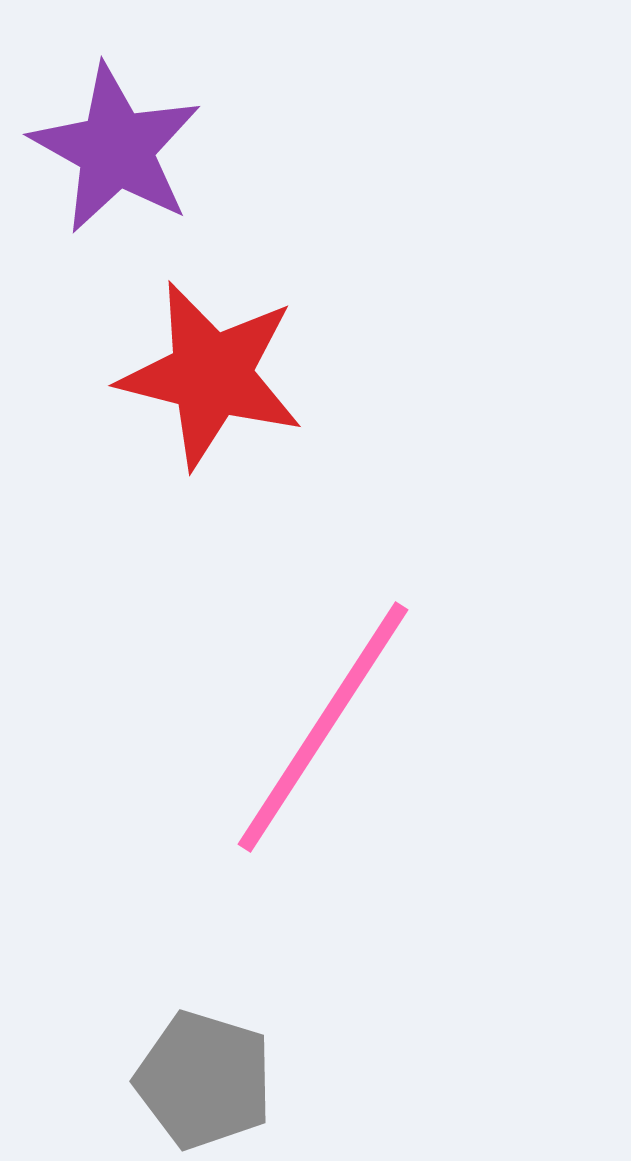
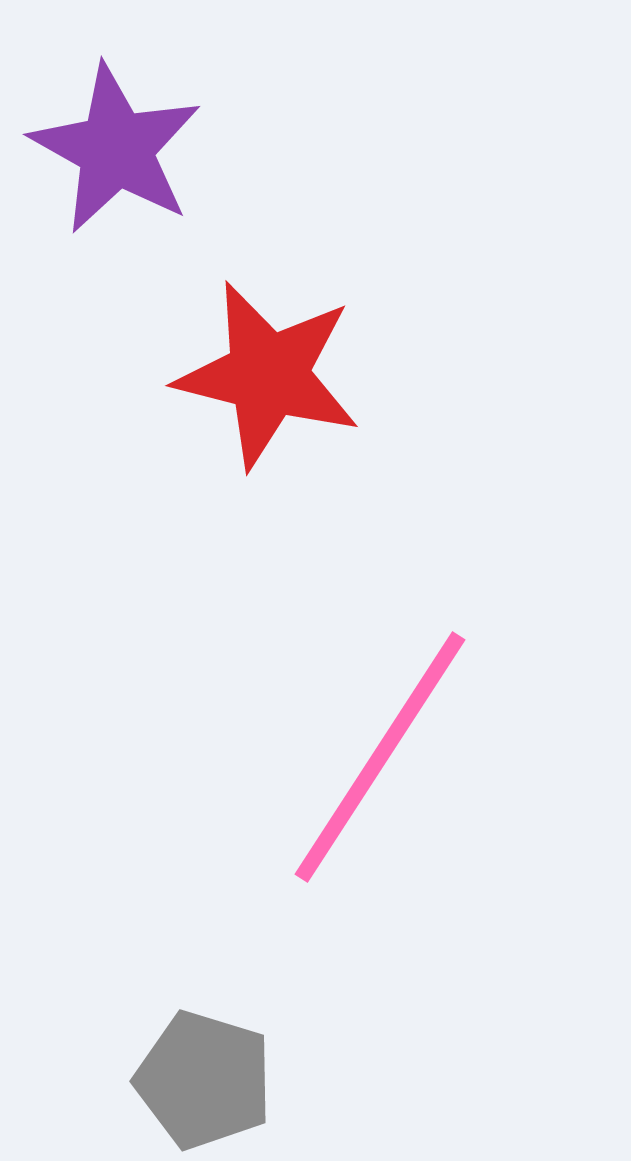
red star: moved 57 px right
pink line: moved 57 px right, 30 px down
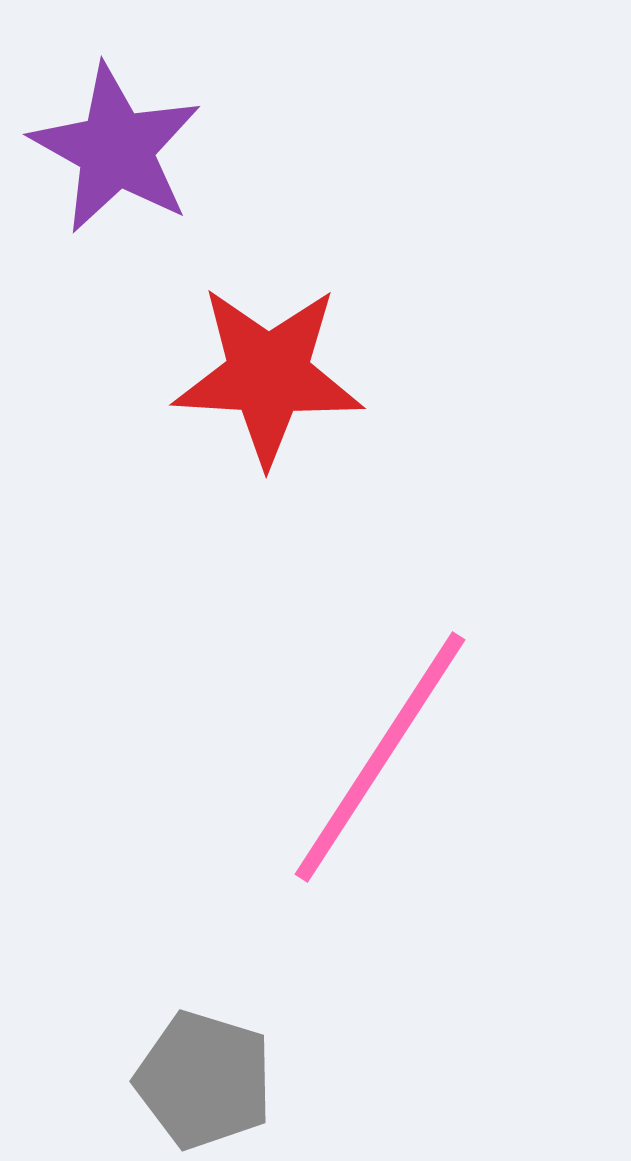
red star: rotated 11 degrees counterclockwise
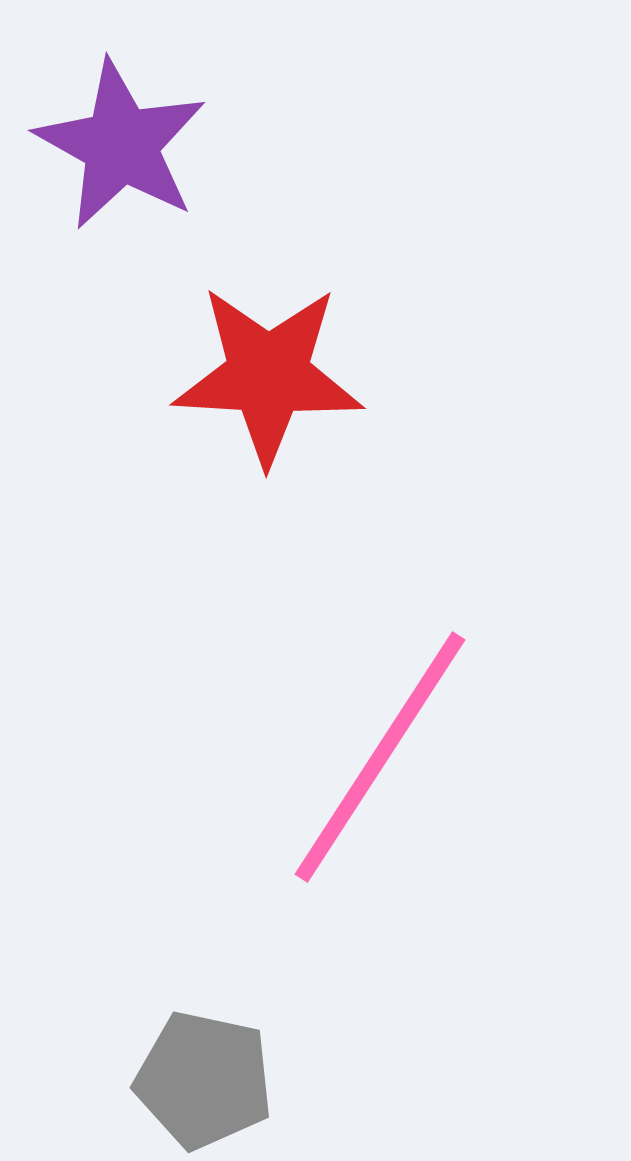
purple star: moved 5 px right, 4 px up
gray pentagon: rotated 5 degrees counterclockwise
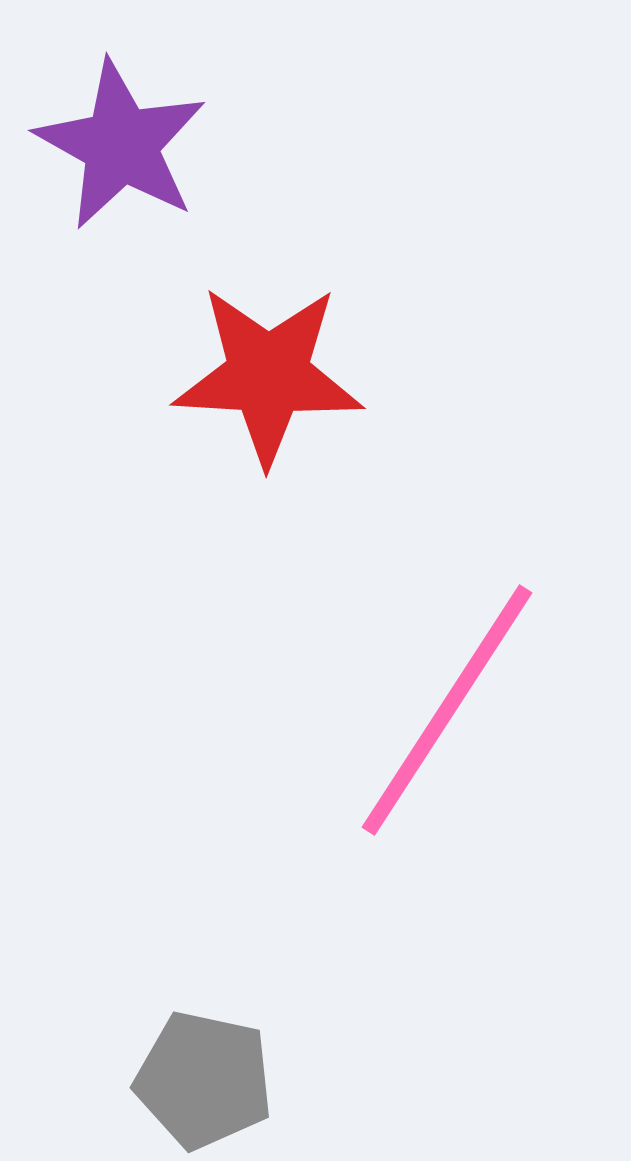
pink line: moved 67 px right, 47 px up
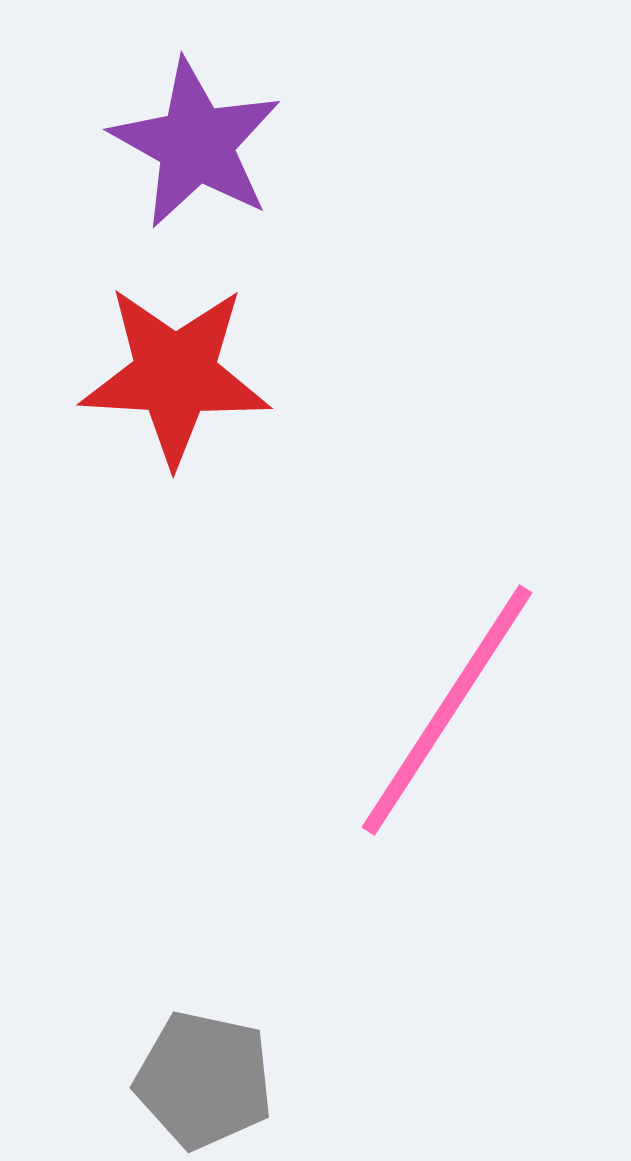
purple star: moved 75 px right, 1 px up
red star: moved 93 px left
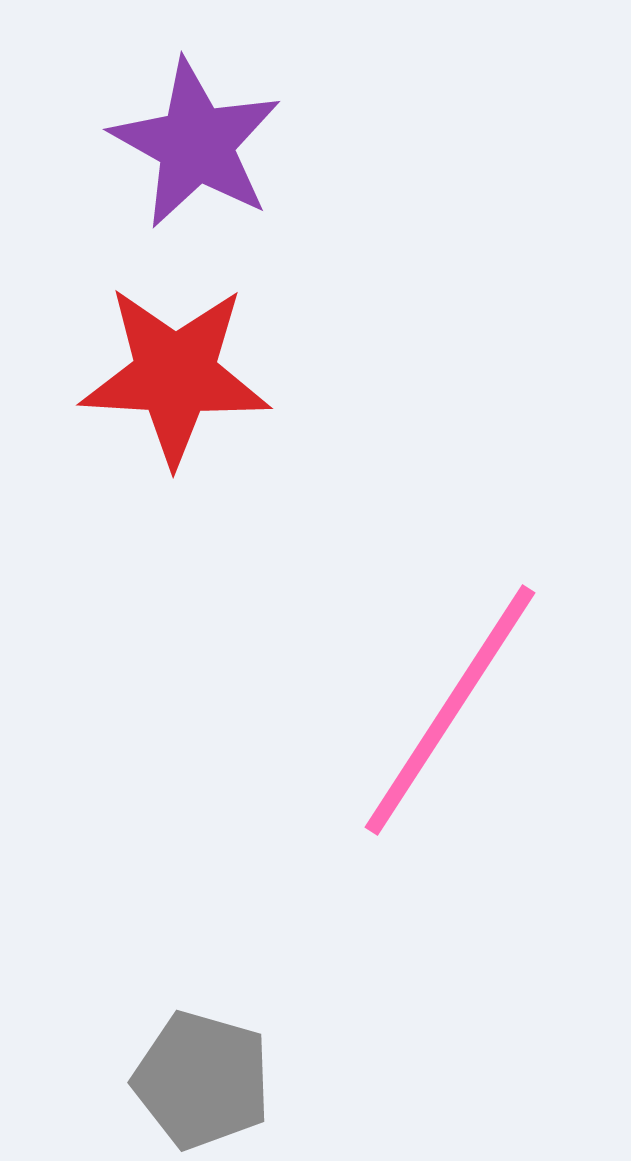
pink line: moved 3 px right
gray pentagon: moved 2 px left; rotated 4 degrees clockwise
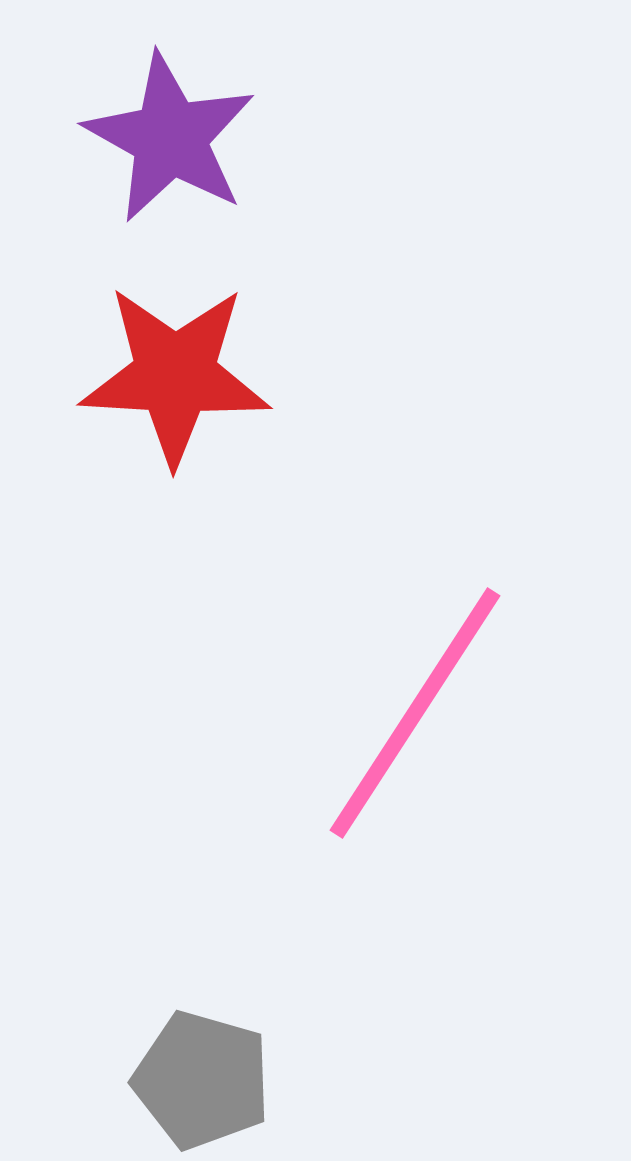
purple star: moved 26 px left, 6 px up
pink line: moved 35 px left, 3 px down
